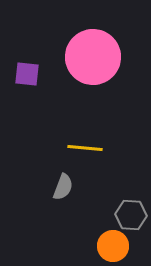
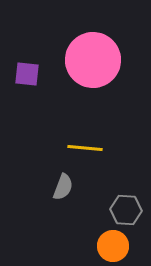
pink circle: moved 3 px down
gray hexagon: moved 5 px left, 5 px up
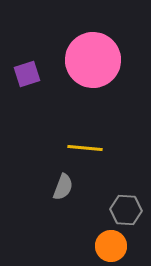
purple square: rotated 24 degrees counterclockwise
orange circle: moved 2 px left
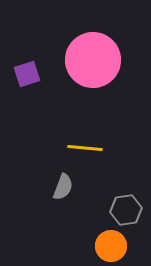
gray hexagon: rotated 12 degrees counterclockwise
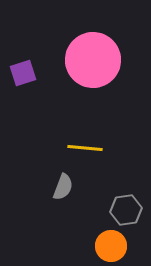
purple square: moved 4 px left, 1 px up
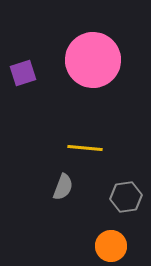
gray hexagon: moved 13 px up
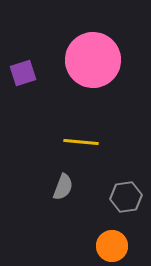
yellow line: moved 4 px left, 6 px up
orange circle: moved 1 px right
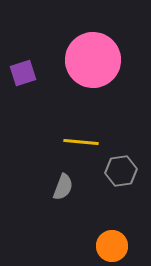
gray hexagon: moved 5 px left, 26 px up
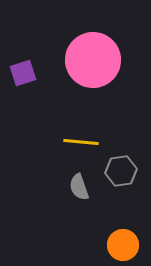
gray semicircle: moved 16 px right; rotated 140 degrees clockwise
orange circle: moved 11 px right, 1 px up
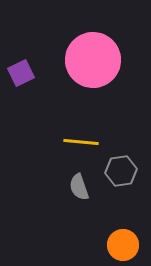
purple square: moved 2 px left; rotated 8 degrees counterclockwise
